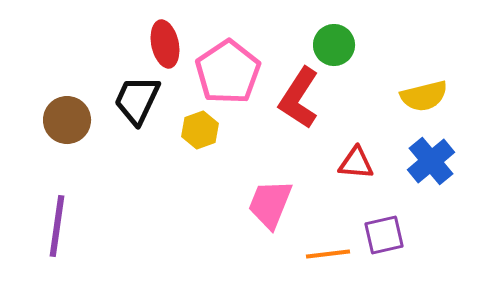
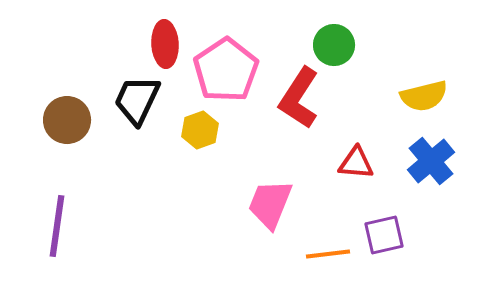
red ellipse: rotated 9 degrees clockwise
pink pentagon: moved 2 px left, 2 px up
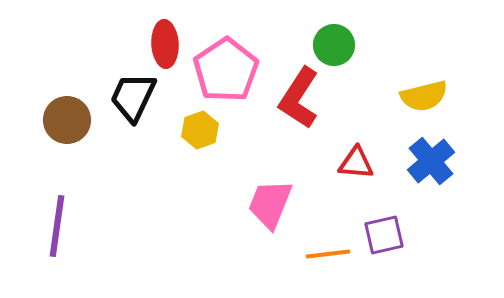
black trapezoid: moved 4 px left, 3 px up
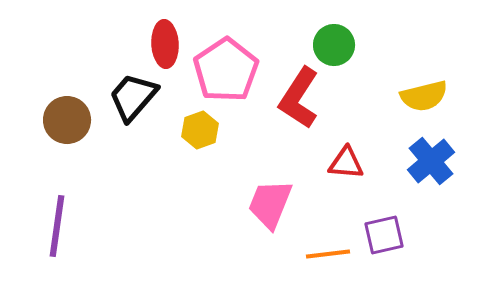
black trapezoid: rotated 16 degrees clockwise
red triangle: moved 10 px left
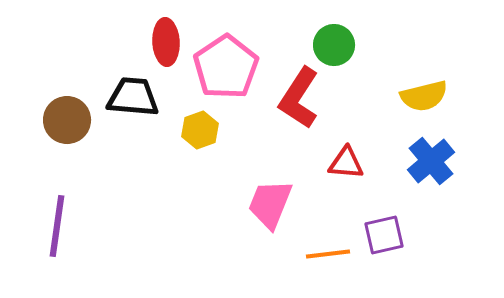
red ellipse: moved 1 px right, 2 px up
pink pentagon: moved 3 px up
black trapezoid: rotated 54 degrees clockwise
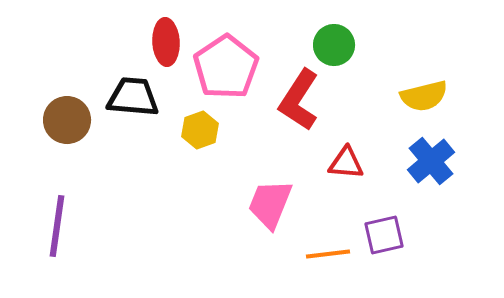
red L-shape: moved 2 px down
